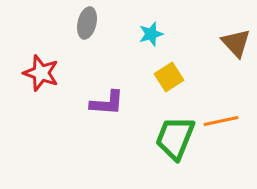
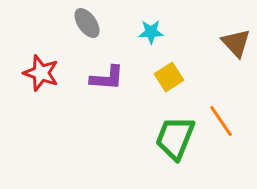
gray ellipse: rotated 48 degrees counterclockwise
cyan star: moved 2 px up; rotated 15 degrees clockwise
purple L-shape: moved 25 px up
orange line: rotated 68 degrees clockwise
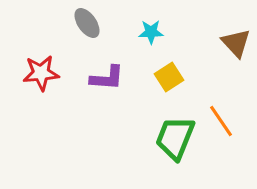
red star: rotated 24 degrees counterclockwise
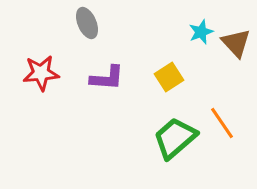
gray ellipse: rotated 12 degrees clockwise
cyan star: moved 50 px right; rotated 20 degrees counterclockwise
orange line: moved 1 px right, 2 px down
green trapezoid: rotated 27 degrees clockwise
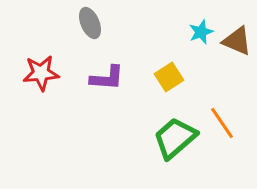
gray ellipse: moved 3 px right
brown triangle: moved 1 px right, 2 px up; rotated 24 degrees counterclockwise
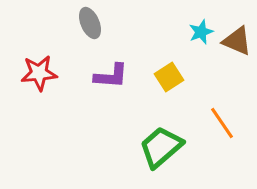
red star: moved 2 px left
purple L-shape: moved 4 px right, 2 px up
green trapezoid: moved 14 px left, 9 px down
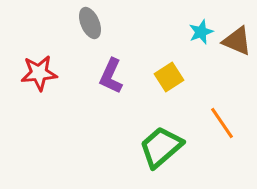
purple L-shape: rotated 111 degrees clockwise
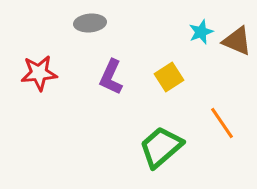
gray ellipse: rotated 72 degrees counterclockwise
purple L-shape: moved 1 px down
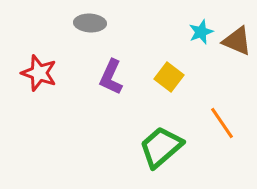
gray ellipse: rotated 8 degrees clockwise
red star: rotated 24 degrees clockwise
yellow square: rotated 20 degrees counterclockwise
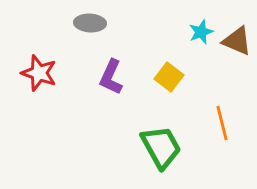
orange line: rotated 20 degrees clockwise
green trapezoid: rotated 102 degrees clockwise
